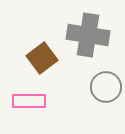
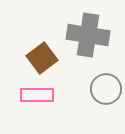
gray circle: moved 2 px down
pink rectangle: moved 8 px right, 6 px up
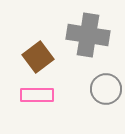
brown square: moved 4 px left, 1 px up
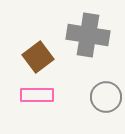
gray circle: moved 8 px down
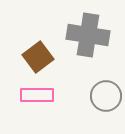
gray circle: moved 1 px up
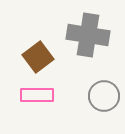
gray circle: moved 2 px left
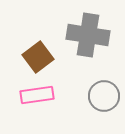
pink rectangle: rotated 8 degrees counterclockwise
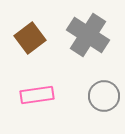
gray cross: rotated 24 degrees clockwise
brown square: moved 8 px left, 19 px up
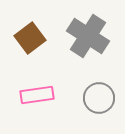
gray cross: moved 1 px down
gray circle: moved 5 px left, 2 px down
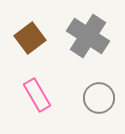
pink rectangle: rotated 68 degrees clockwise
